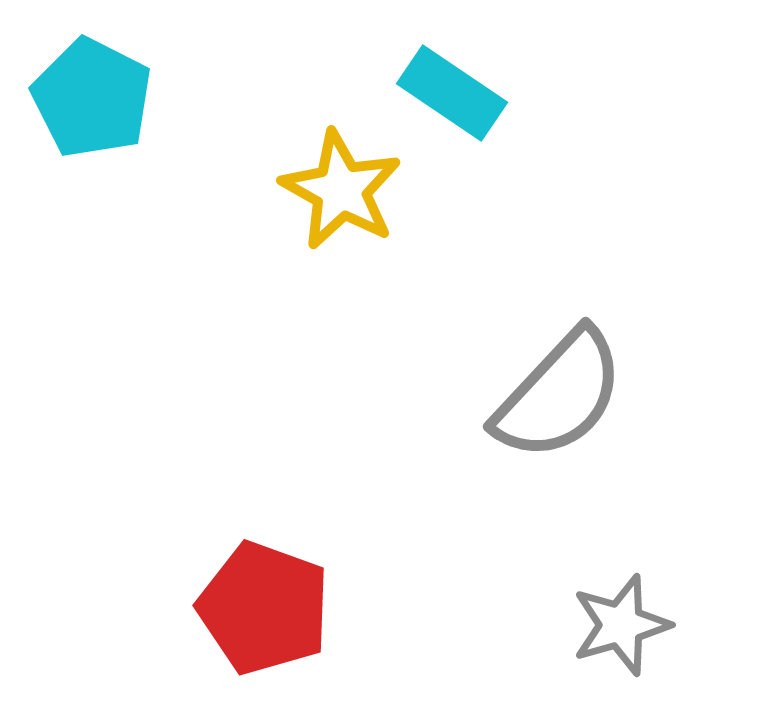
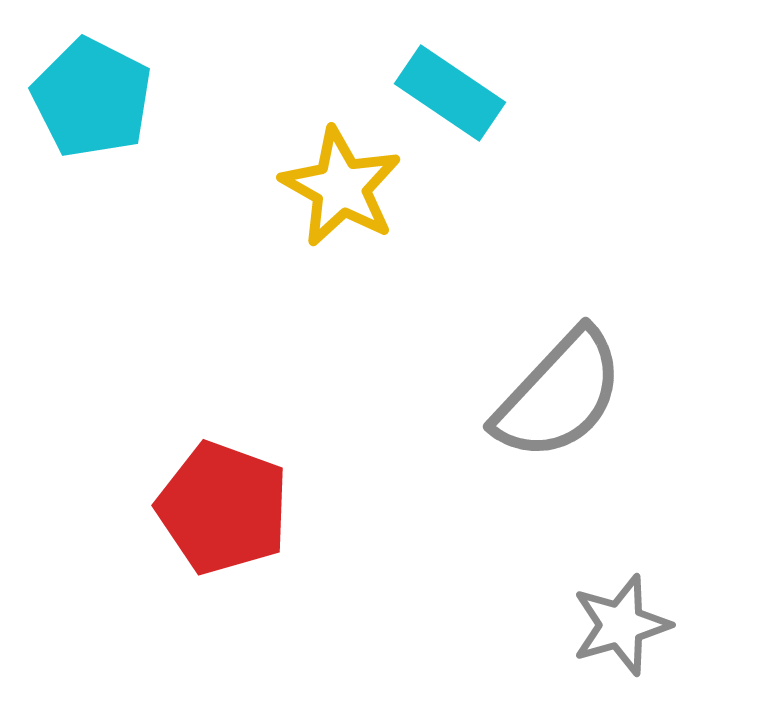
cyan rectangle: moved 2 px left
yellow star: moved 3 px up
red pentagon: moved 41 px left, 100 px up
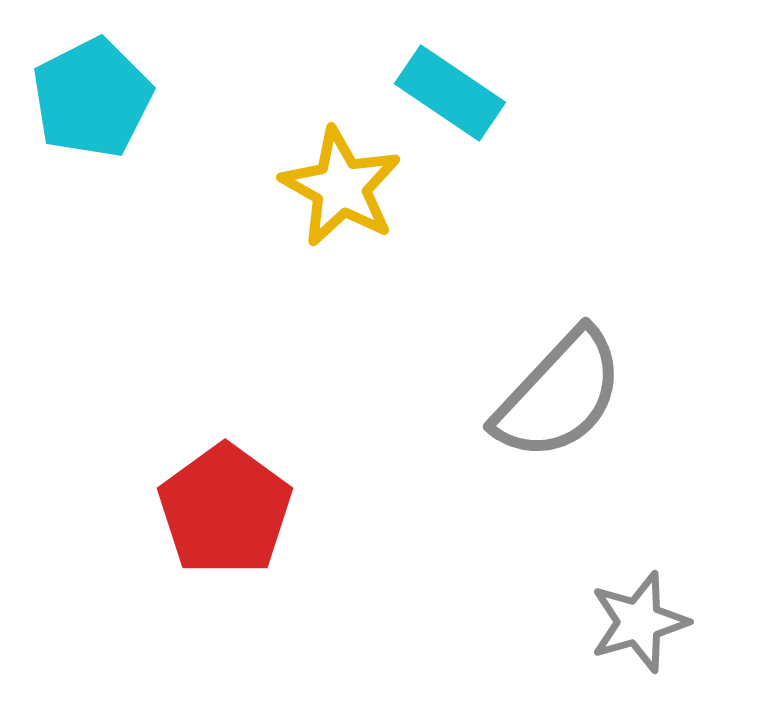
cyan pentagon: rotated 18 degrees clockwise
red pentagon: moved 2 px right, 2 px down; rotated 16 degrees clockwise
gray star: moved 18 px right, 3 px up
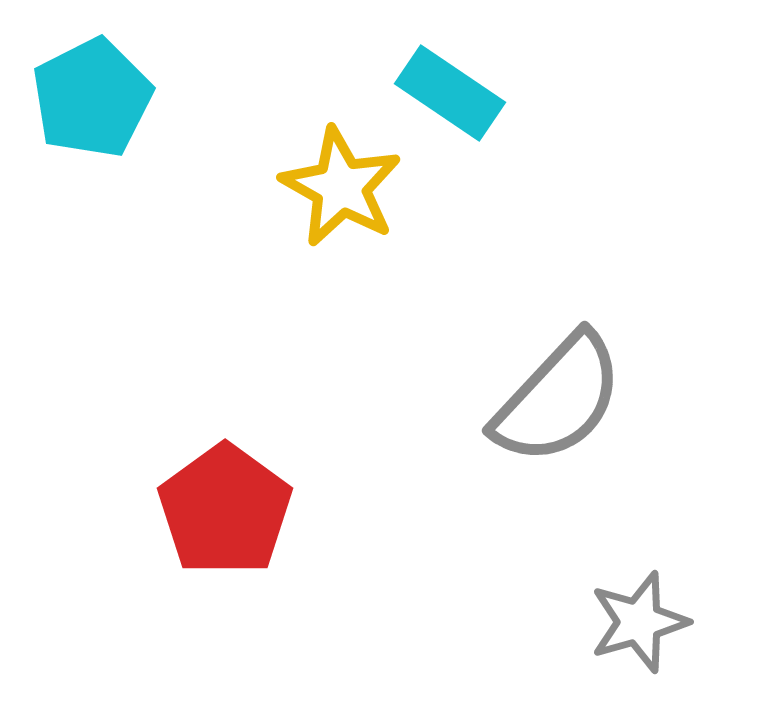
gray semicircle: moved 1 px left, 4 px down
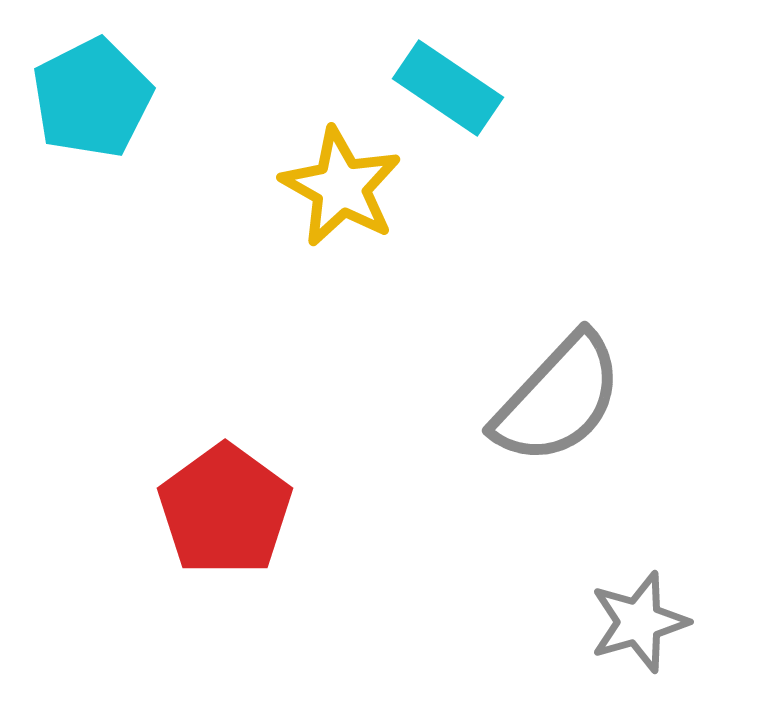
cyan rectangle: moved 2 px left, 5 px up
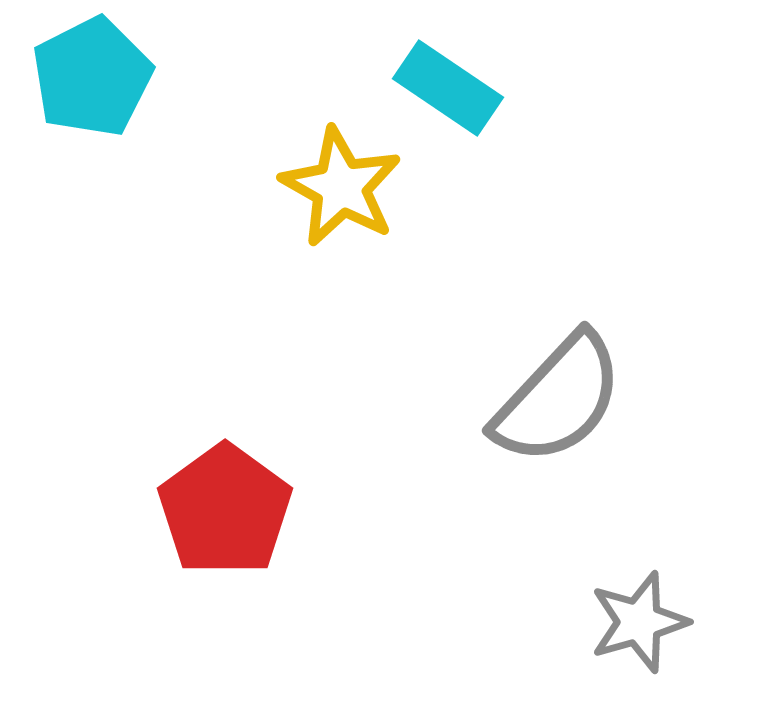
cyan pentagon: moved 21 px up
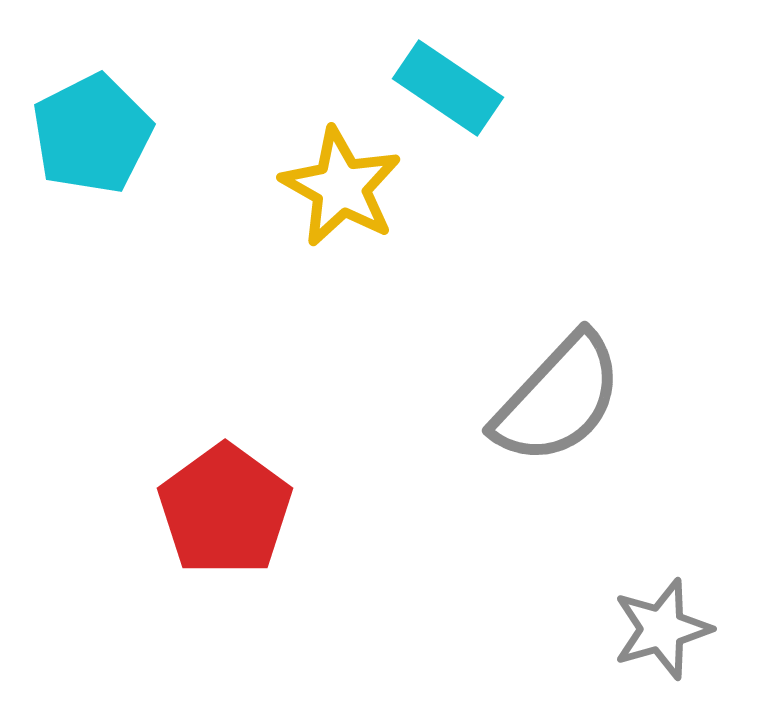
cyan pentagon: moved 57 px down
gray star: moved 23 px right, 7 px down
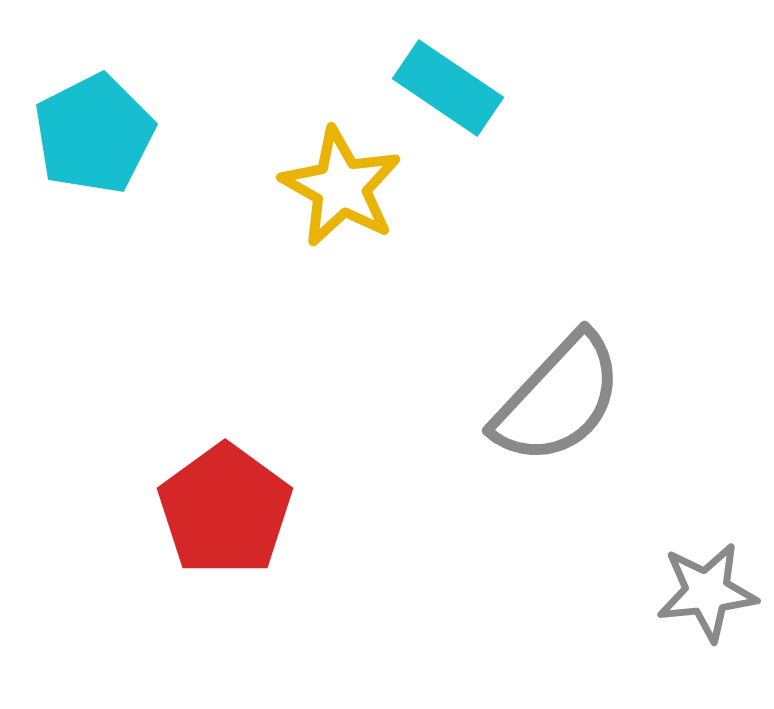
cyan pentagon: moved 2 px right
gray star: moved 45 px right, 37 px up; rotated 10 degrees clockwise
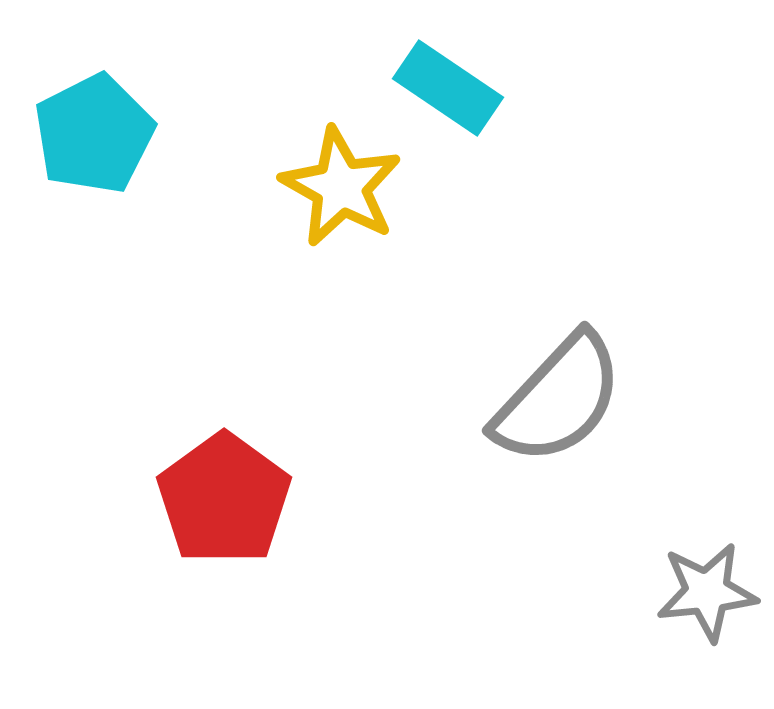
red pentagon: moved 1 px left, 11 px up
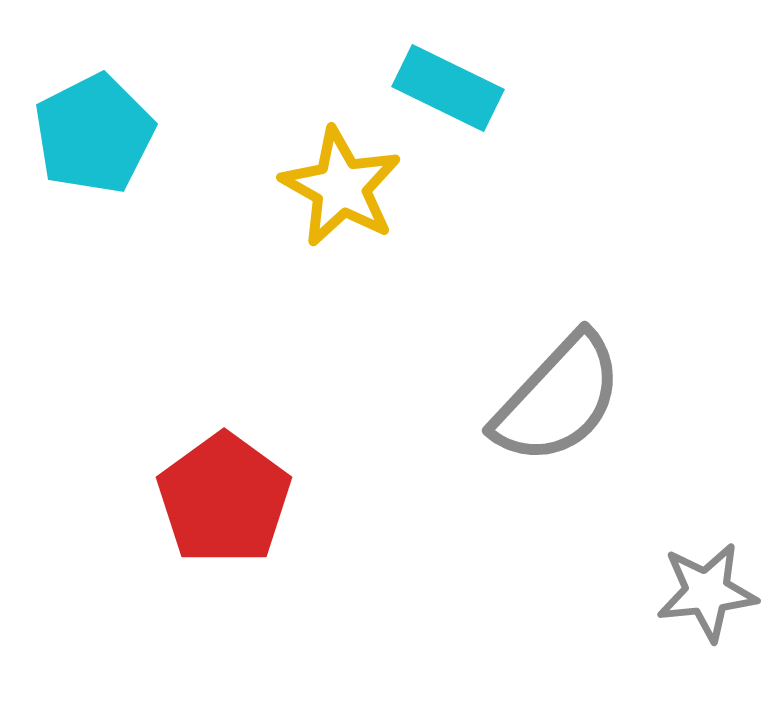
cyan rectangle: rotated 8 degrees counterclockwise
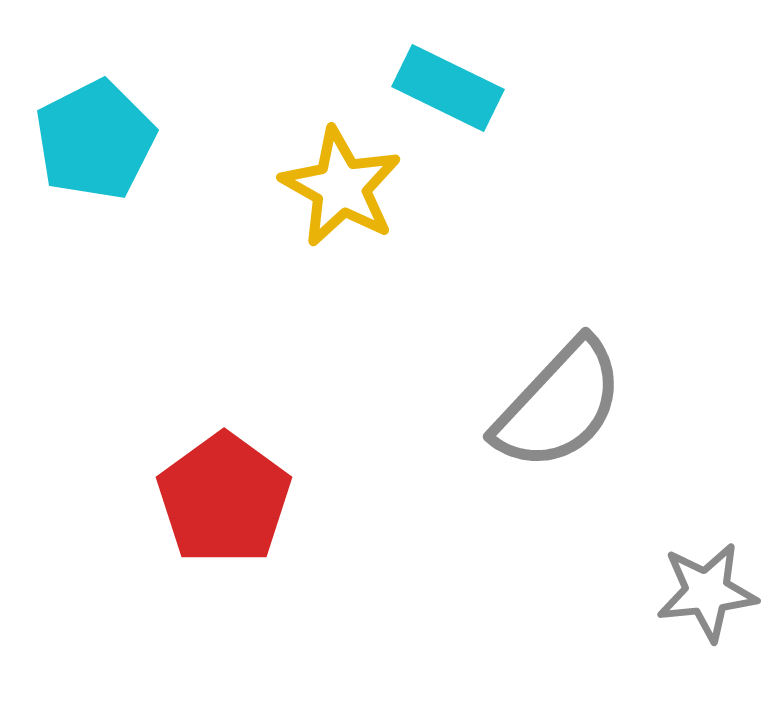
cyan pentagon: moved 1 px right, 6 px down
gray semicircle: moved 1 px right, 6 px down
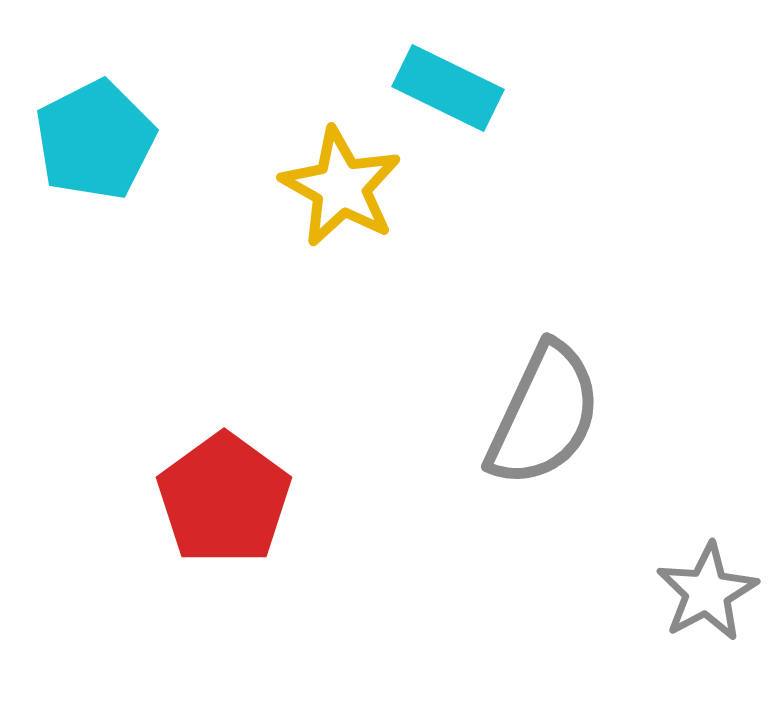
gray semicircle: moved 15 px left, 10 px down; rotated 18 degrees counterclockwise
gray star: rotated 22 degrees counterclockwise
